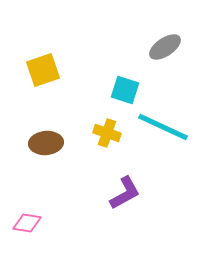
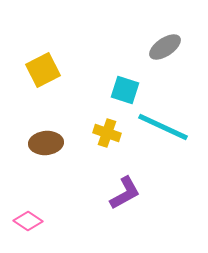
yellow square: rotated 8 degrees counterclockwise
pink diamond: moved 1 px right, 2 px up; rotated 24 degrees clockwise
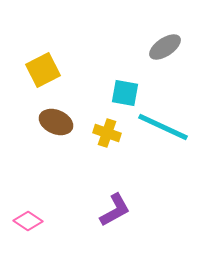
cyan square: moved 3 px down; rotated 8 degrees counterclockwise
brown ellipse: moved 10 px right, 21 px up; rotated 28 degrees clockwise
purple L-shape: moved 10 px left, 17 px down
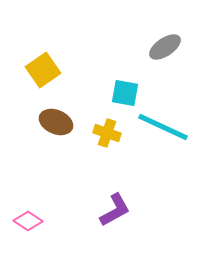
yellow square: rotated 8 degrees counterclockwise
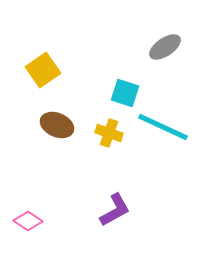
cyan square: rotated 8 degrees clockwise
brown ellipse: moved 1 px right, 3 px down
yellow cross: moved 2 px right
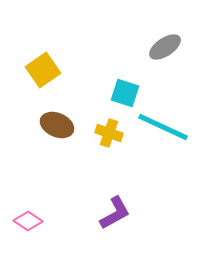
purple L-shape: moved 3 px down
